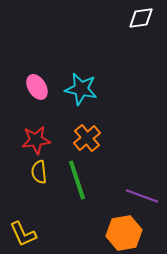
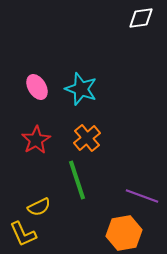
cyan star: rotated 8 degrees clockwise
red star: rotated 24 degrees counterclockwise
yellow semicircle: moved 35 px down; rotated 110 degrees counterclockwise
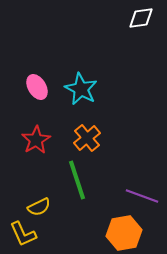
cyan star: rotated 8 degrees clockwise
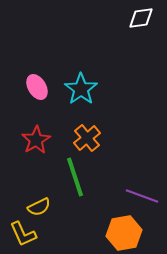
cyan star: rotated 8 degrees clockwise
green line: moved 2 px left, 3 px up
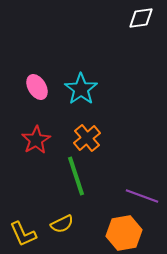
green line: moved 1 px right, 1 px up
yellow semicircle: moved 23 px right, 17 px down
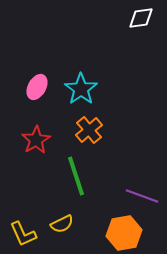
pink ellipse: rotated 60 degrees clockwise
orange cross: moved 2 px right, 8 px up
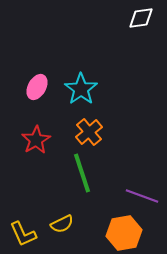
orange cross: moved 2 px down
green line: moved 6 px right, 3 px up
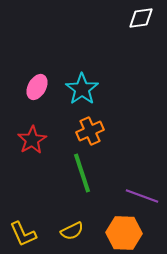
cyan star: moved 1 px right
orange cross: moved 1 px right, 1 px up; rotated 16 degrees clockwise
red star: moved 4 px left
yellow semicircle: moved 10 px right, 7 px down
orange hexagon: rotated 12 degrees clockwise
